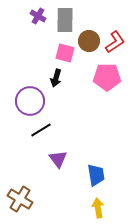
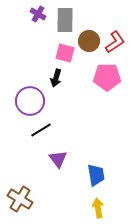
purple cross: moved 2 px up
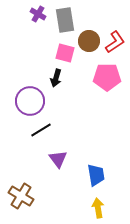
gray rectangle: rotated 10 degrees counterclockwise
brown cross: moved 1 px right, 3 px up
